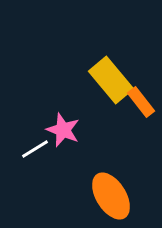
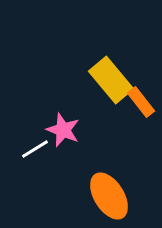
orange ellipse: moved 2 px left
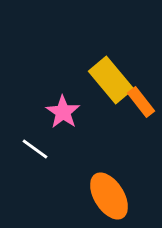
pink star: moved 18 px up; rotated 12 degrees clockwise
white line: rotated 68 degrees clockwise
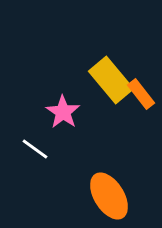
orange rectangle: moved 8 px up
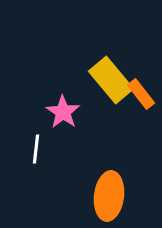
white line: moved 1 px right; rotated 60 degrees clockwise
orange ellipse: rotated 39 degrees clockwise
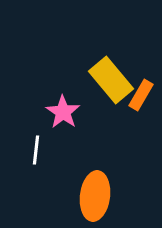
orange rectangle: moved 1 px down; rotated 68 degrees clockwise
white line: moved 1 px down
orange ellipse: moved 14 px left
